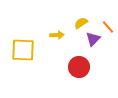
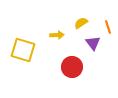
orange line: rotated 24 degrees clockwise
purple triangle: moved 4 px down; rotated 21 degrees counterclockwise
yellow square: rotated 15 degrees clockwise
red circle: moved 7 px left
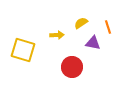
purple triangle: rotated 42 degrees counterclockwise
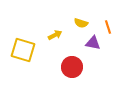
yellow semicircle: rotated 128 degrees counterclockwise
yellow arrow: moved 2 px left; rotated 24 degrees counterclockwise
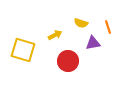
purple triangle: rotated 21 degrees counterclockwise
red circle: moved 4 px left, 6 px up
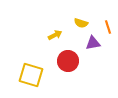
yellow square: moved 8 px right, 25 px down
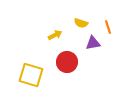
red circle: moved 1 px left, 1 px down
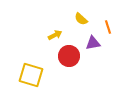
yellow semicircle: moved 4 px up; rotated 24 degrees clockwise
red circle: moved 2 px right, 6 px up
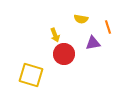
yellow semicircle: rotated 32 degrees counterclockwise
yellow arrow: rotated 96 degrees clockwise
red circle: moved 5 px left, 2 px up
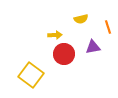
yellow semicircle: rotated 24 degrees counterclockwise
yellow arrow: rotated 72 degrees counterclockwise
purple triangle: moved 4 px down
yellow square: rotated 20 degrees clockwise
